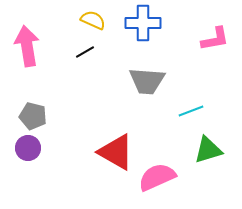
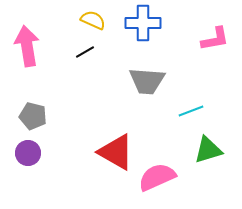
purple circle: moved 5 px down
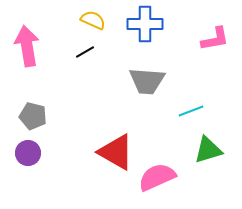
blue cross: moved 2 px right, 1 px down
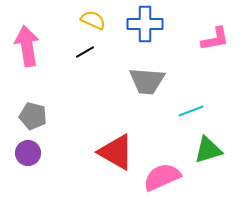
pink semicircle: moved 5 px right
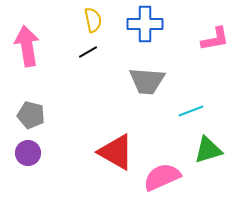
yellow semicircle: rotated 55 degrees clockwise
black line: moved 3 px right
gray pentagon: moved 2 px left, 1 px up
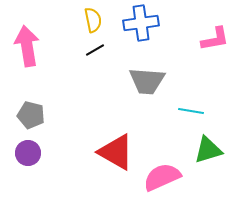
blue cross: moved 4 px left, 1 px up; rotated 8 degrees counterclockwise
black line: moved 7 px right, 2 px up
cyan line: rotated 30 degrees clockwise
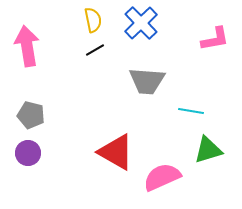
blue cross: rotated 36 degrees counterclockwise
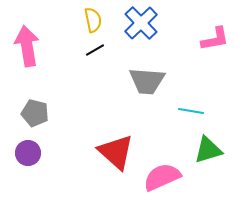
gray pentagon: moved 4 px right, 2 px up
red triangle: rotated 12 degrees clockwise
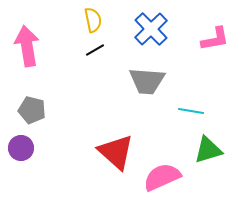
blue cross: moved 10 px right, 6 px down
gray pentagon: moved 3 px left, 3 px up
purple circle: moved 7 px left, 5 px up
